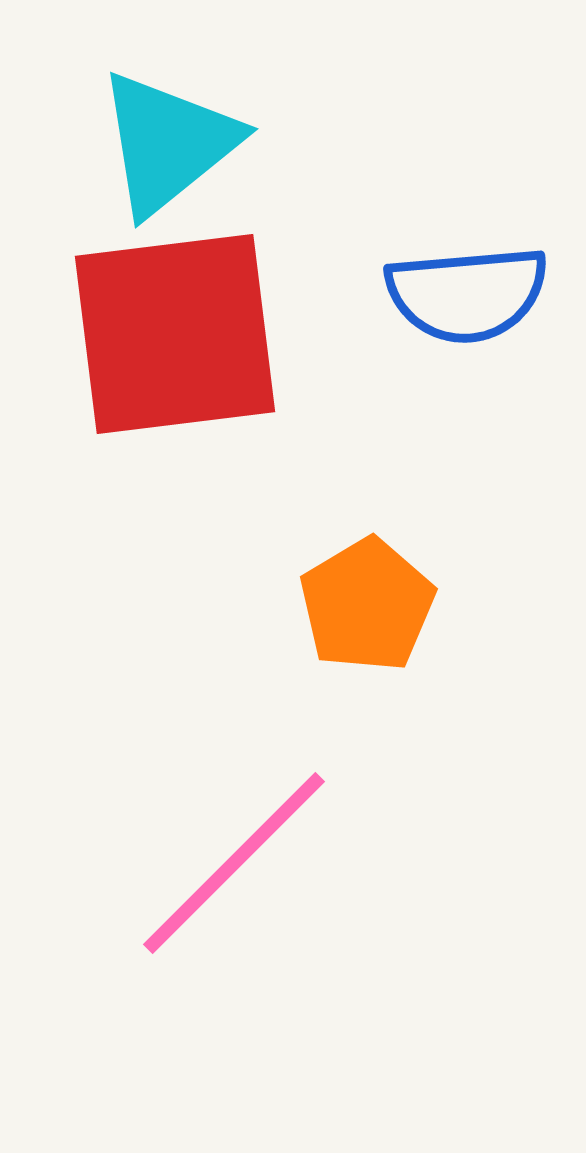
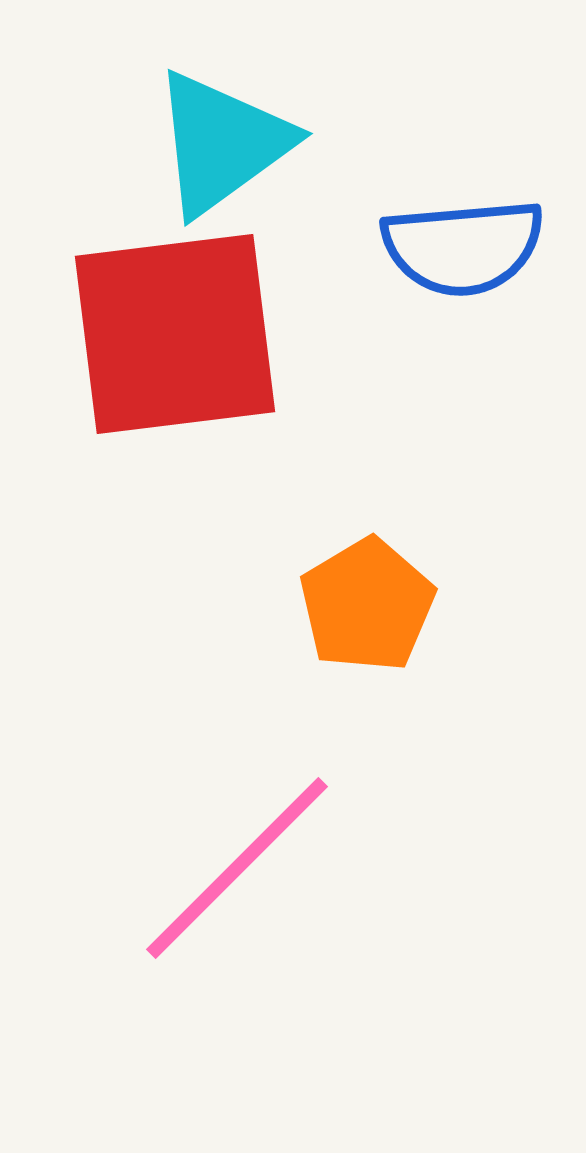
cyan triangle: moved 54 px right; rotated 3 degrees clockwise
blue semicircle: moved 4 px left, 47 px up
pink line: moved 3 px right, 5 px down
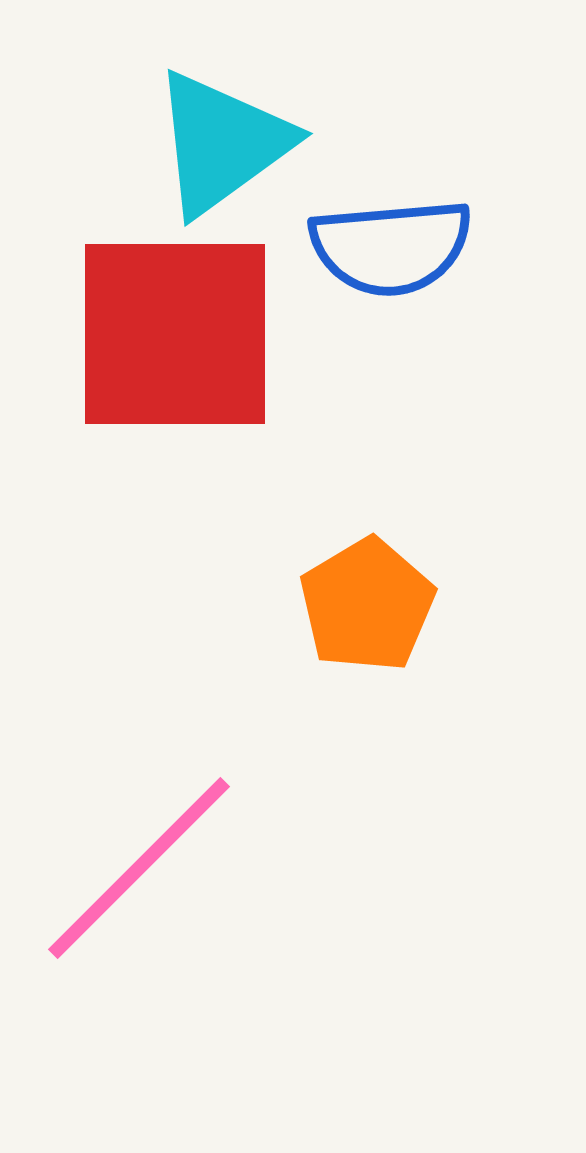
blue semicircle: moved 72 px left
red square: rotated 7 degrees clockwise
pink line: moved 98 px left
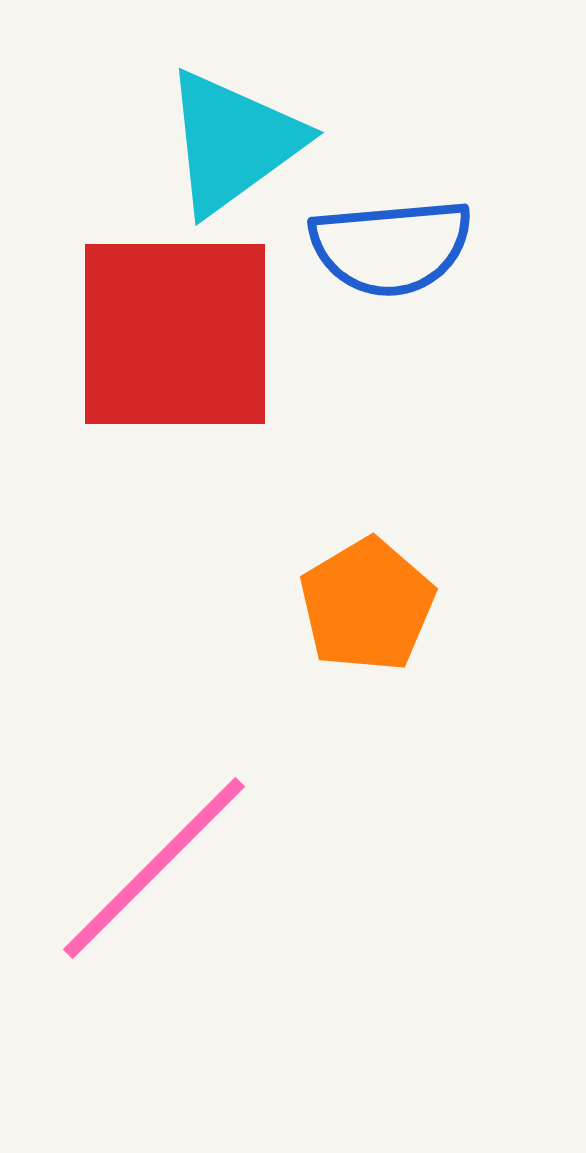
cyan triangle: moved 11 px right, 1 px up
pink line: moved 15 px right
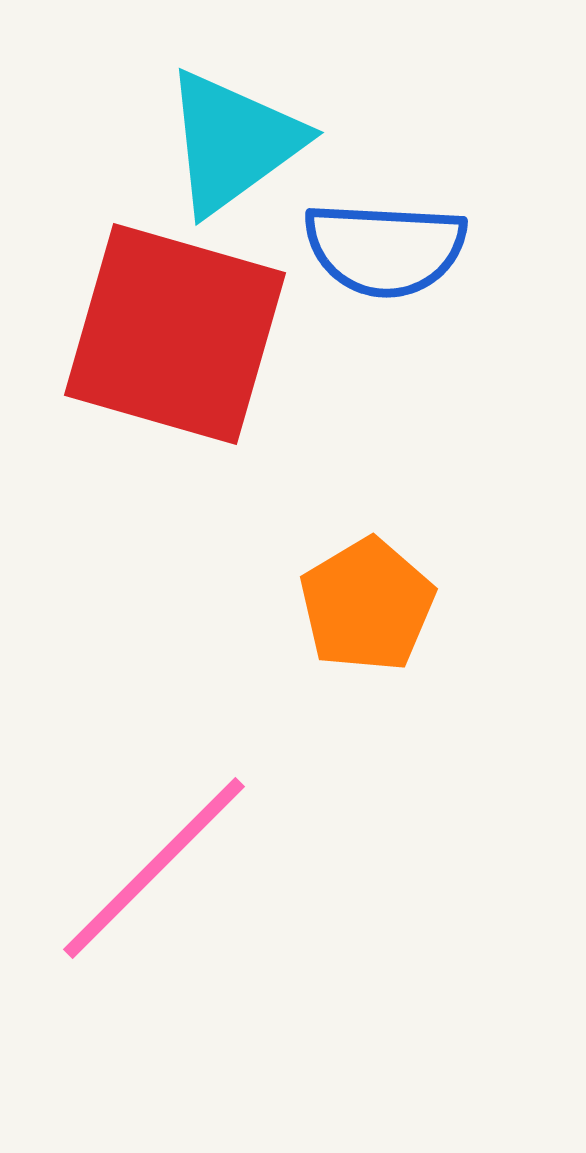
blue semicircle: moved 6 px left, 2 px down; rotated 8 degrees clockwise
red square: rotated 16 degrees clockwise
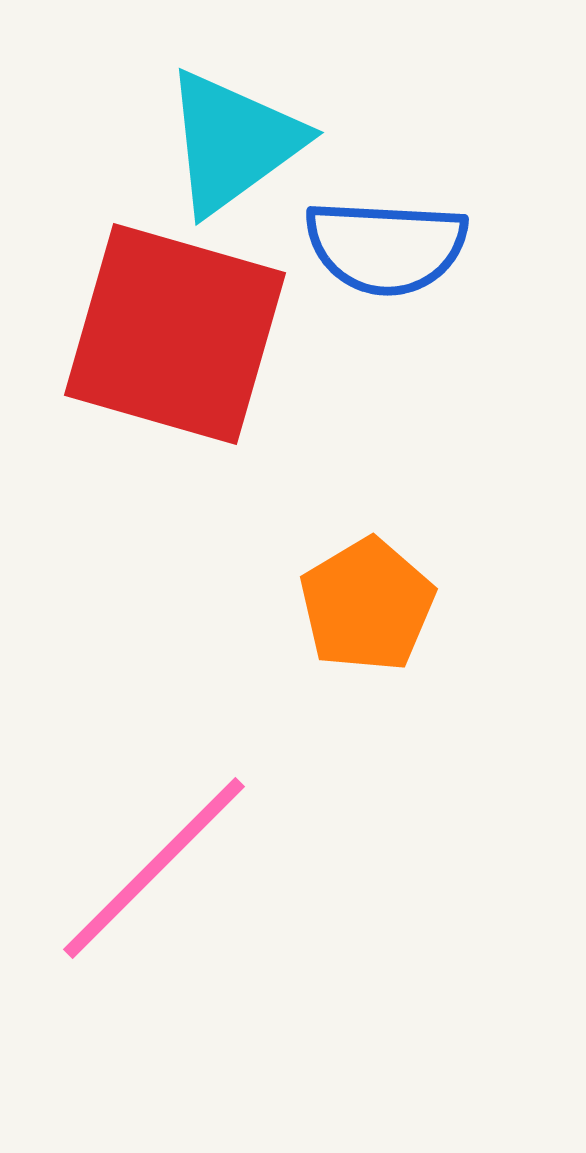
blue semicircle: moved 1 px right, 2 px up
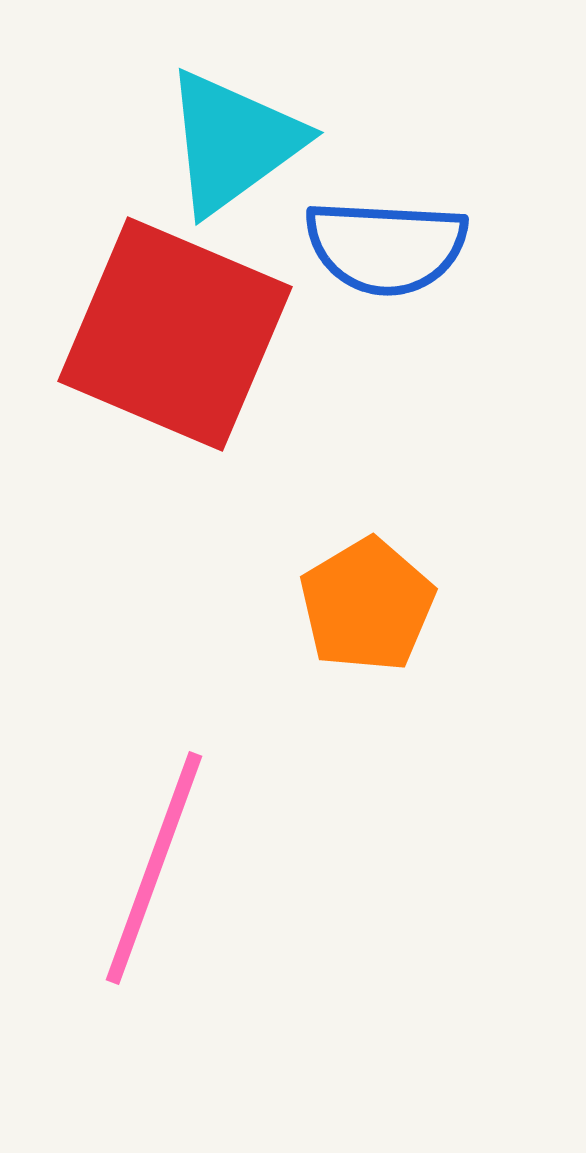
red square: rotated 7 degrees clockwise
pink line: rotated 25 degrees counterclockwise
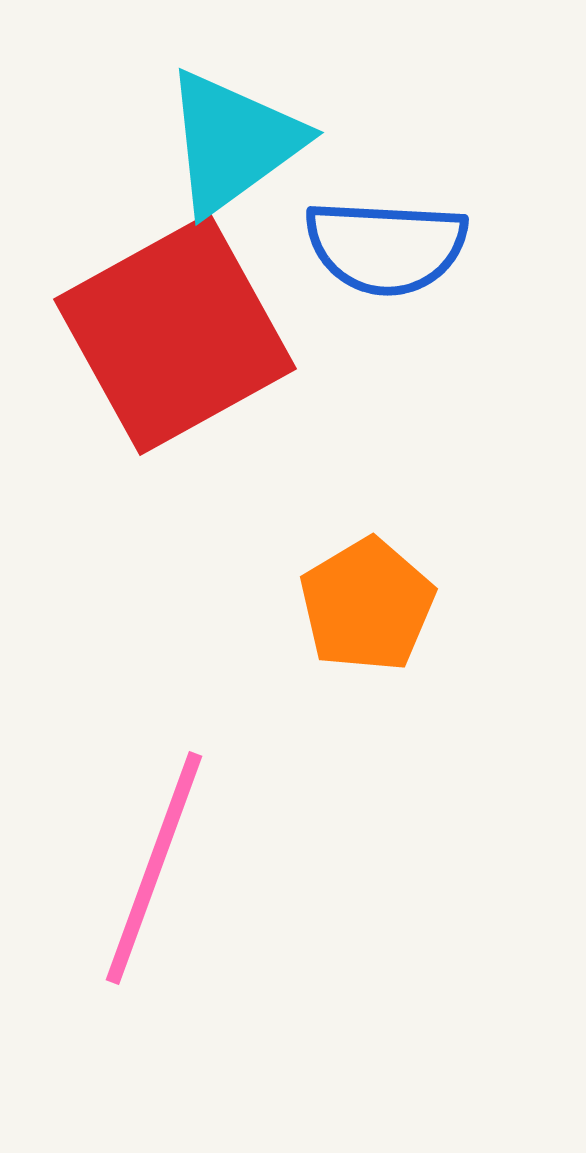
red square: rotated 38 degrees clockwise
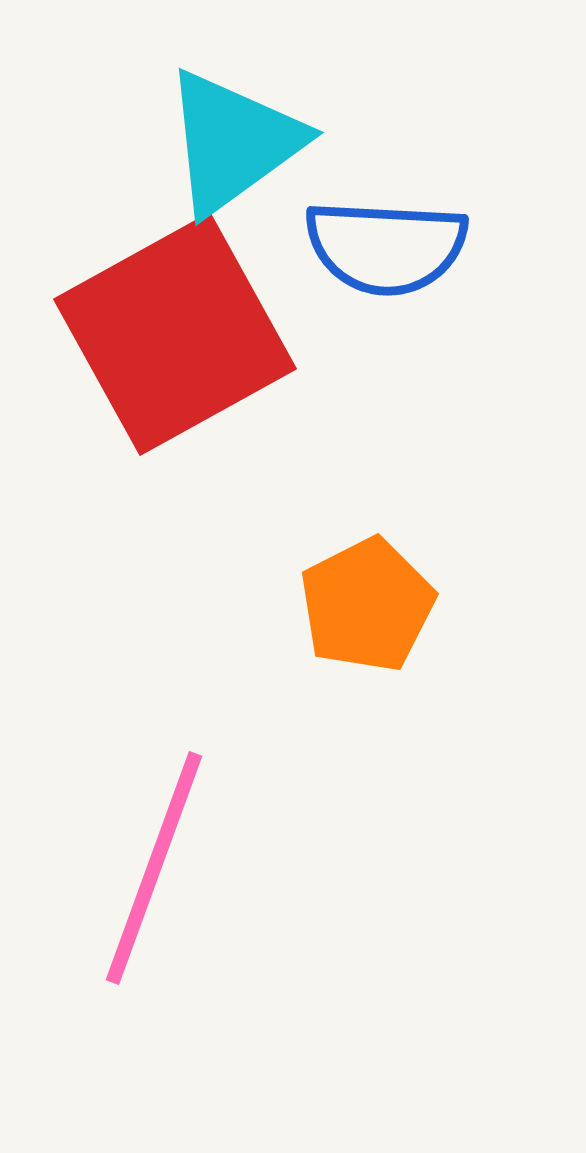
orange pentagon: rotated 4 degrees clockwise
